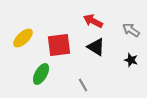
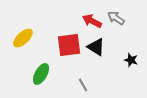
red arrow: moved 1 px left
gray arrow: moved 15 px left, 12 px up
red square: moved 10 px right
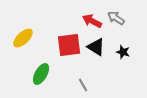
black star: moved 8 px left, 8 px up
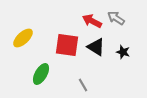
red square: moved 2 px left; rotated 15 degrees clockwise
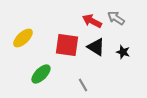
green ellipse: rotated 15 degrees clockwise
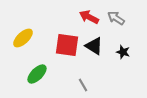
red arrow: moved 3 px left, 4 px up
black triangle: moved 2 px left, 1 px up
green ellipse: moved 4 px left
